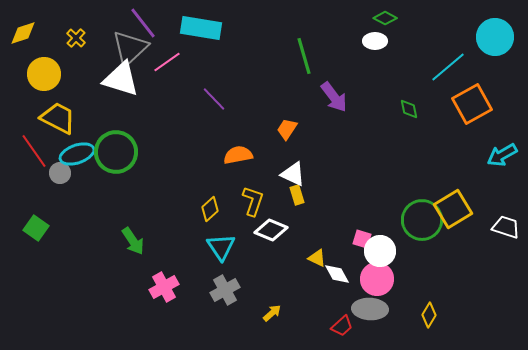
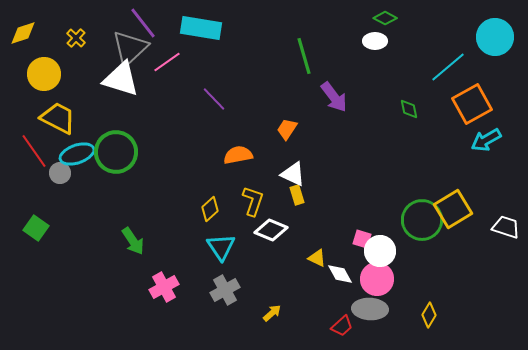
cyan arrow at (502, 155): moved 16 px left, 15 px up
white diamond at (337, 274): moved 3 px right
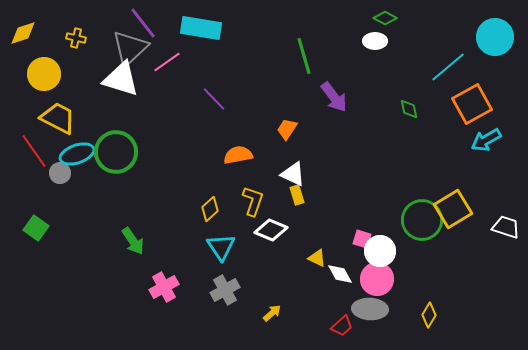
yellow cross at (76, 38): rotated 30 degrees counterclockwise
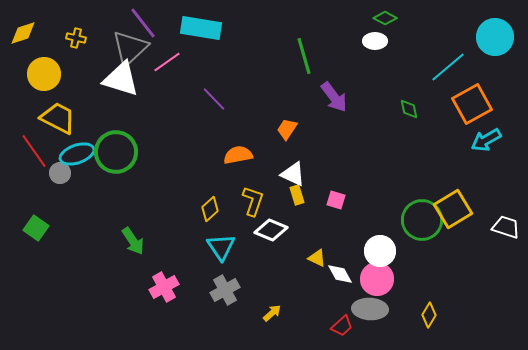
pink square at (362, 239): moved 26 px left, 39 px up
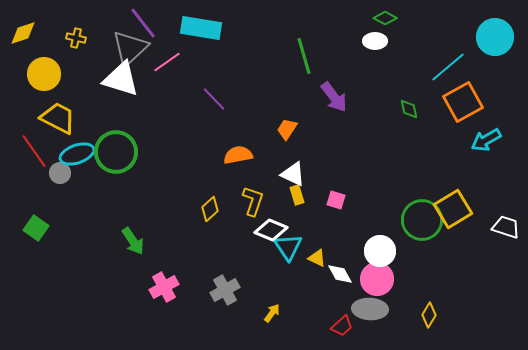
orange square at (472, 104): moved 9 px left, 2 px up
cyan triangle at (221, 247): moved 67 px right
yellow arrow at (272, 313): rotated 12 degrees counterclockwise
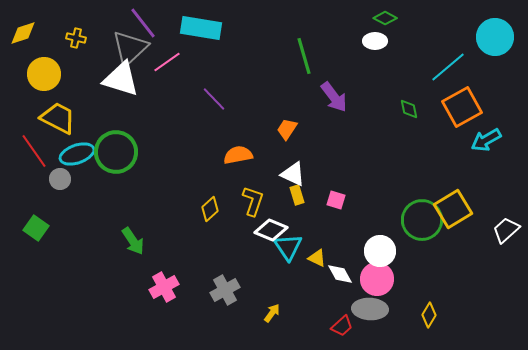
orange square at (463, 102): moved 1 px left, 5 px down
gray circle at (60, 173): moved 6 px down
white trapezoid at (506, 227): moved 3 px down; rotated 60 degrees counterclockwise
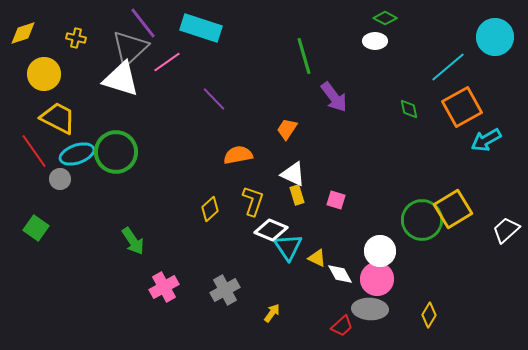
cyan rectangle at (201, 28): rotated 9 degrees clockwise
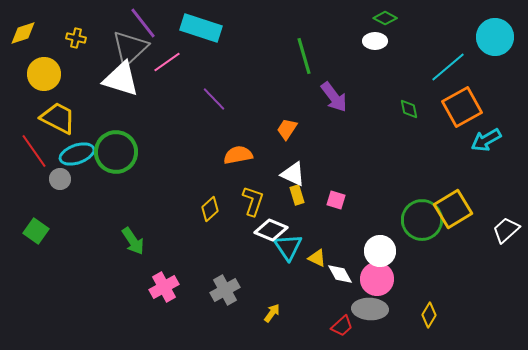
green square at (36, 228): moved 3 px down
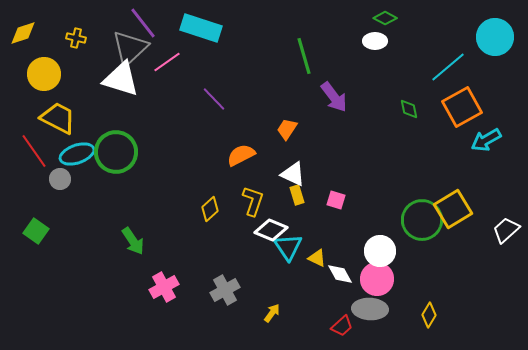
orange semicircle at (238, 155): moved 3 px right; rotated 16 degrees counterclockwise
